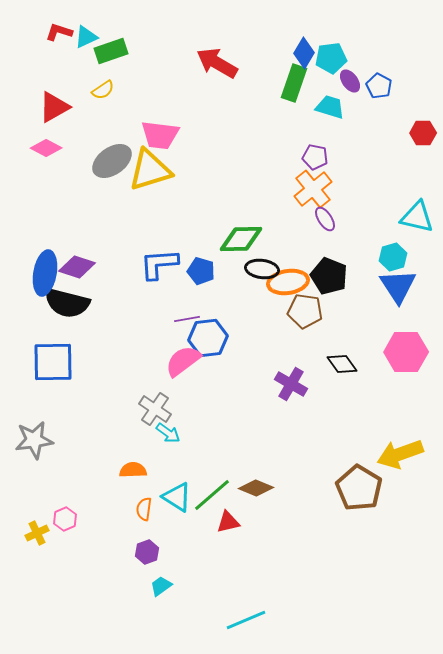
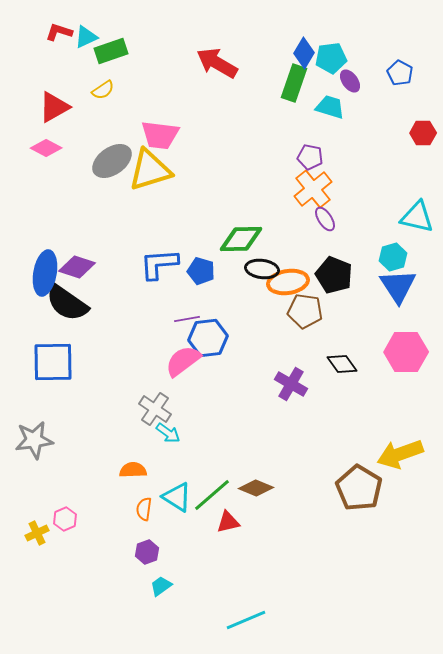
blue pentagon at (379, 86): moved 21 px right, 13 px up
purple pentagon at (315, 157): moved 5 px left
black pentagon at (329, 276): moved 5 px right, 1 px up
black semicircle at (67, 303): rotated 21 degrees clockwise
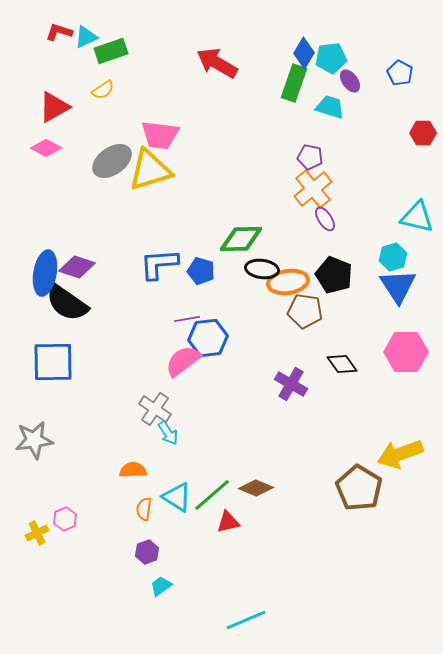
cyan arrow at (168, 433): rotated 20 degrees clockwise
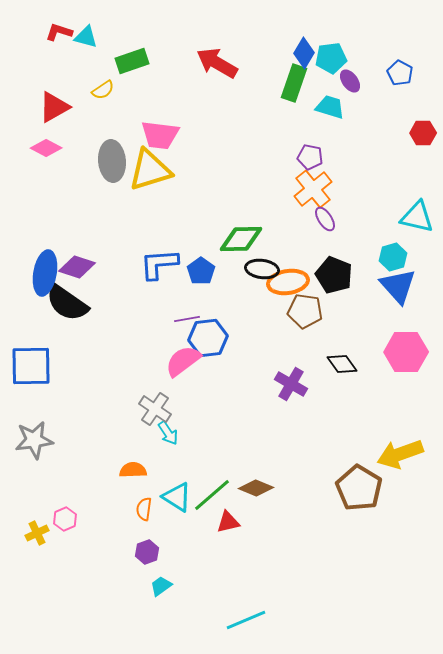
cyan triangle at (86, 37): rotated 40 degrees clockwise
green rectangle at (111, 51): moved 21 px right, 10 px down
gray ellipse at (112, 161): rotated 60 degrees counterclockwise
blue pentagon at (201, 271): rotated 20 degrees clockwise
blue triangle at (398, 286): rotated 9 degrees counterclockwise
blue square at (53, 362): moved 22 px left, 4 px down
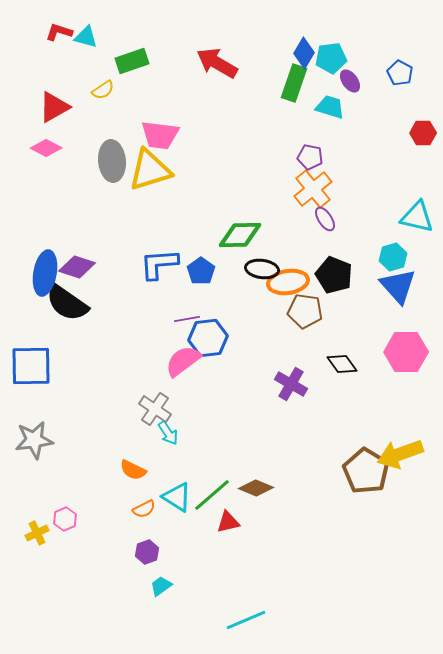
green diamond at (241, 239): moved 1 px left, 4 px up
orange semicircle at (133, 470): rotated 152 degrees counterclockwise
brown pentagon at (359, 488): moved 7 px right, 17 px up
orange semicircle at (144, 509): rotated 125 degrees counterclockwise
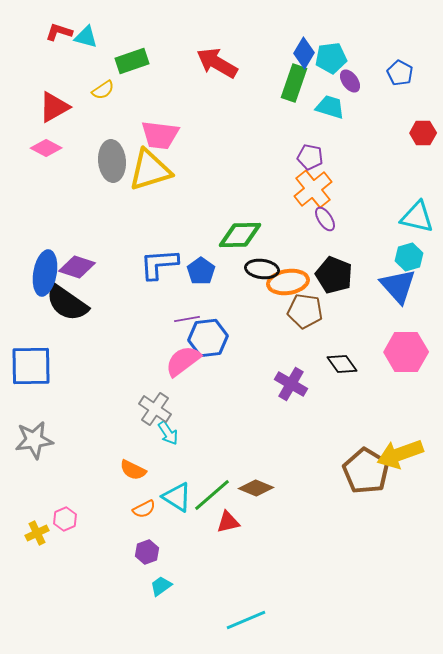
cyan hexagon at (393, 257): moved 16 px right
